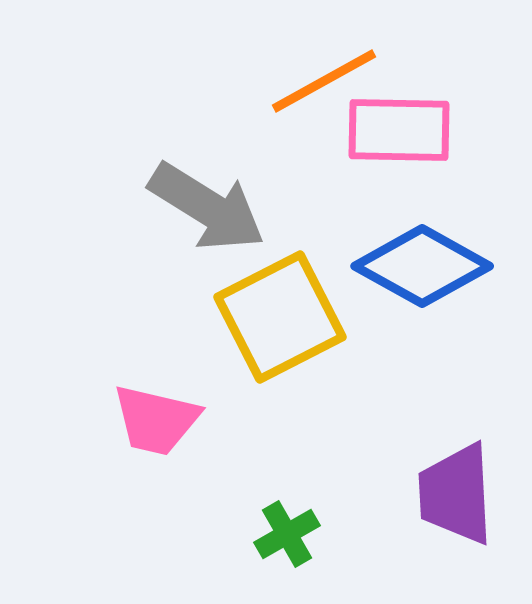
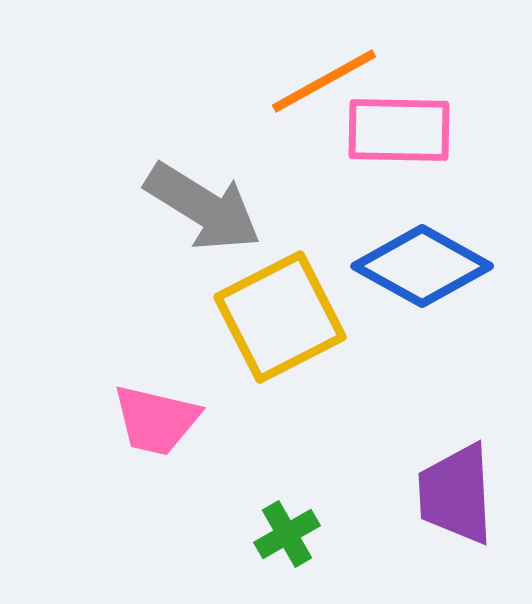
gray arrow: moved 4 px left
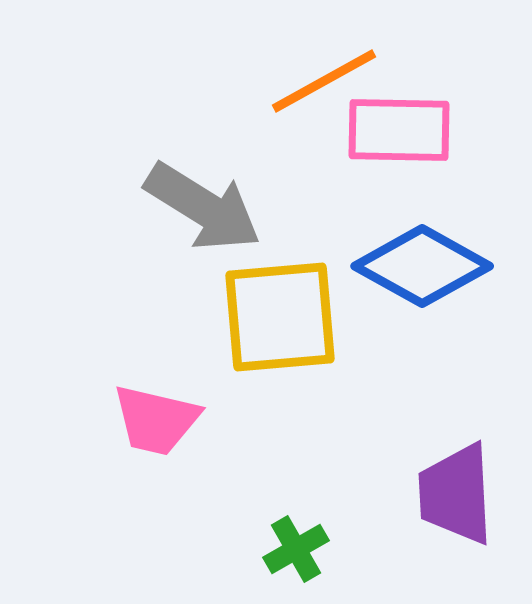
yellow square: rotated 22 degrees clockwise
green cross: moved 9 px right, 15 px down
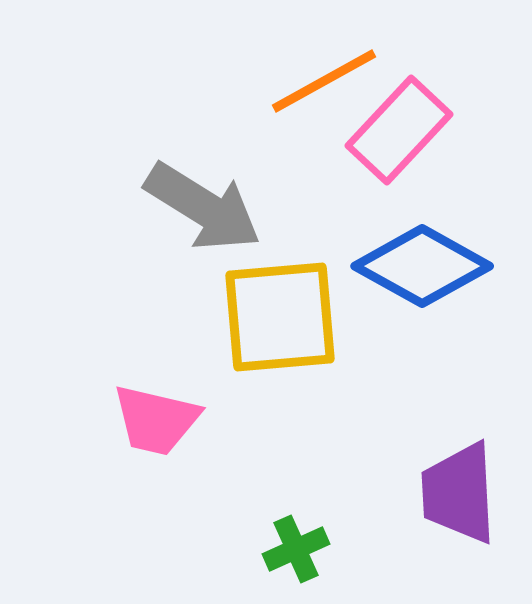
pink rectangle: rotated 48 degrees counterclockwise
purple trapezoid: moved 3 px right, 1 px up
green cross: rotated 6 degrees clockwise
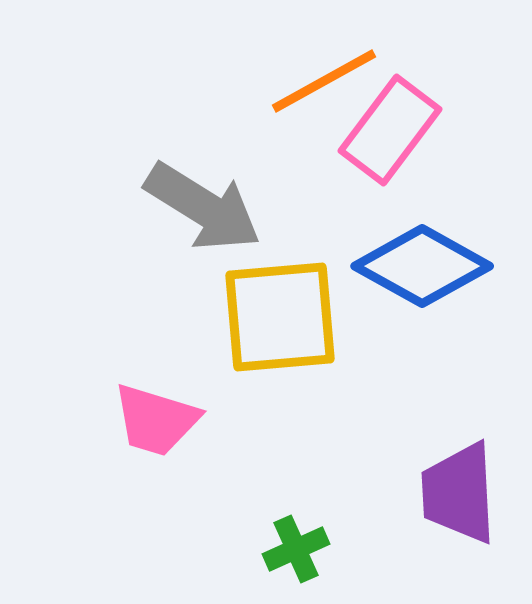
pink rectangle: moved 9 px left; rotated 6 degrees counterclockwise
pink trapezoid: rotated 4 degrees clockwise
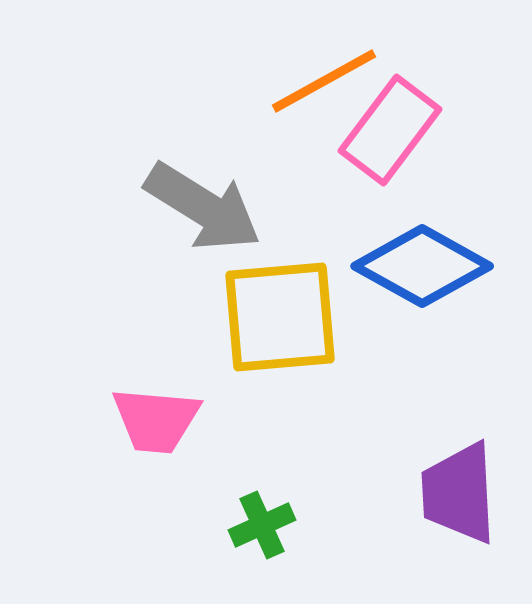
pink trapezoid: rotated 12 degrees counterclockwise
green cross: moved 34 px left, 24 px up
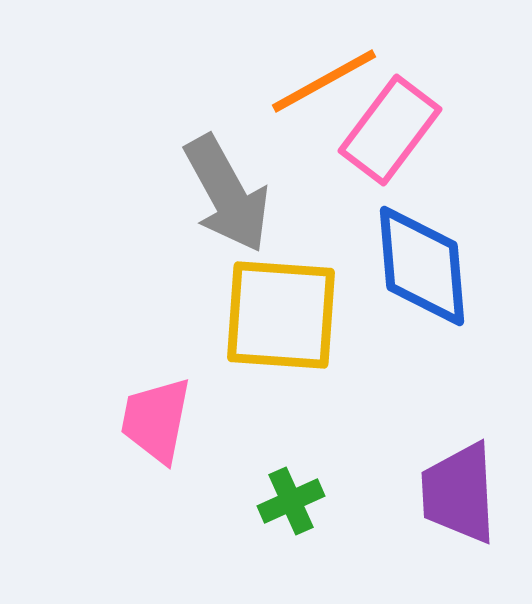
gray arrow: moved 24 px right, 13 px up; rotated 29 degrees clockwise
blue diamond: rotated 56 degrees clockwise
yellow square: moved 1 px right, 2 px up; rotated 9 degrees clockwise
pink trapezoid: rotated 96 degrees clockwise
green cross: moved 29 px right, 24 px up
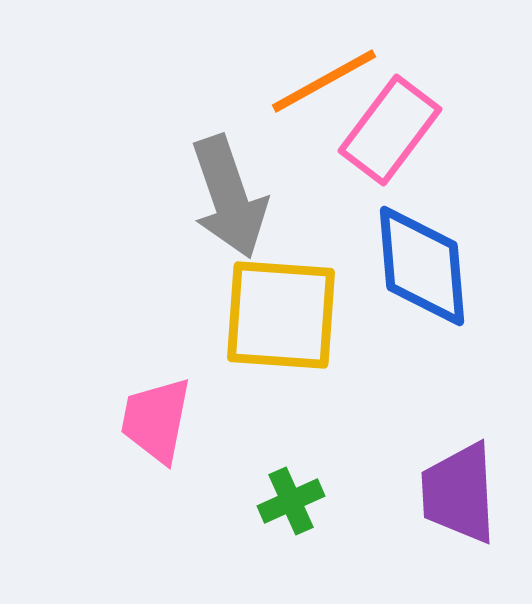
gray arrow: moved 2 px right, 3 px down; rotated 10 degrees clockwise
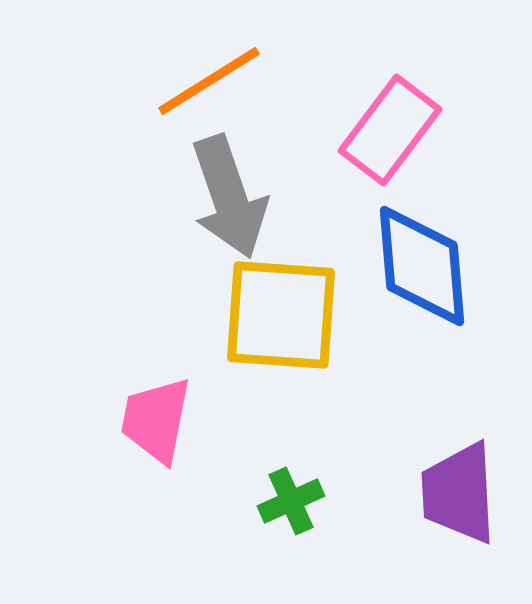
orange line: moved 115 px left; rotated 3 degrees counterclockwise
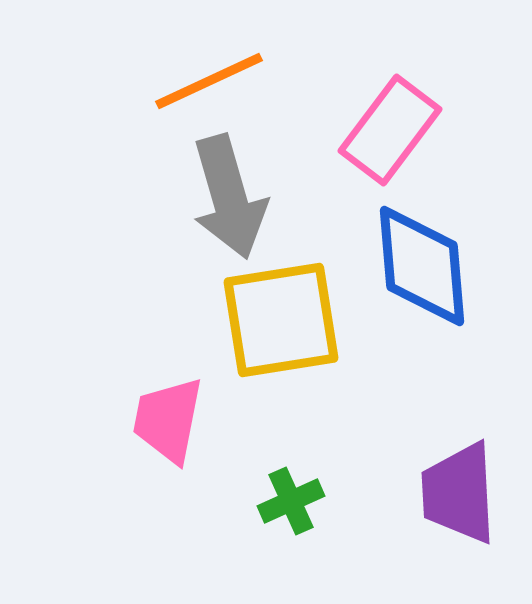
orange line: rotated 7 degrees clockwise
gray arrow: rotated 3 degrees clockwise
yellow square: moved 5 px down; rotated 13 degrees counterclockwise
pink trapezoid: moved 12 px right
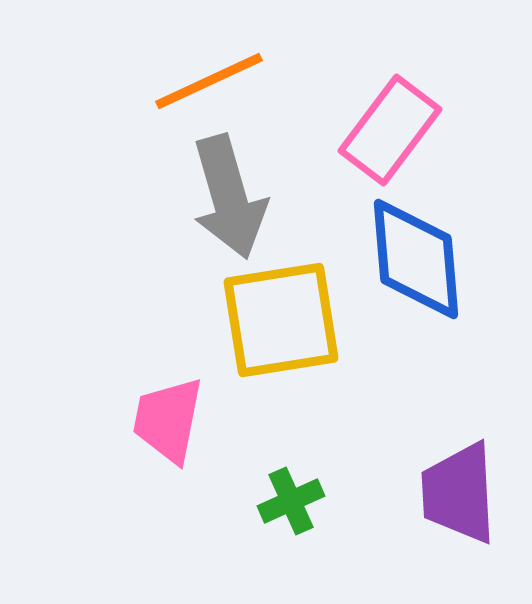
blue diamond: moved 6 px left, 7 px up
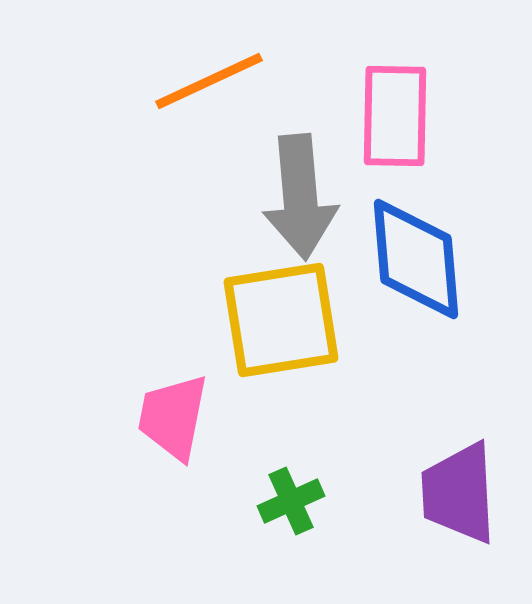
pink rectangle: moved 5 px right, 14 px up; rotated 36 degrees counterclockwise
gray arrow: moved 71 px right; rotated 11 degrees clockwise
pink trapezoid: moved 5 px right, 3 px up
